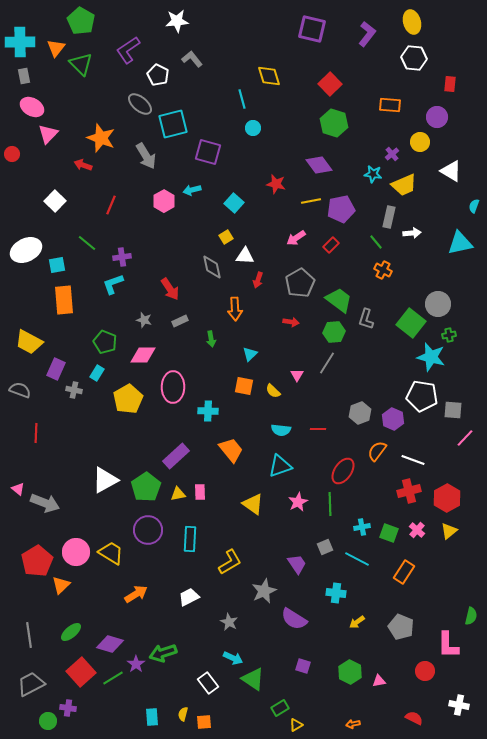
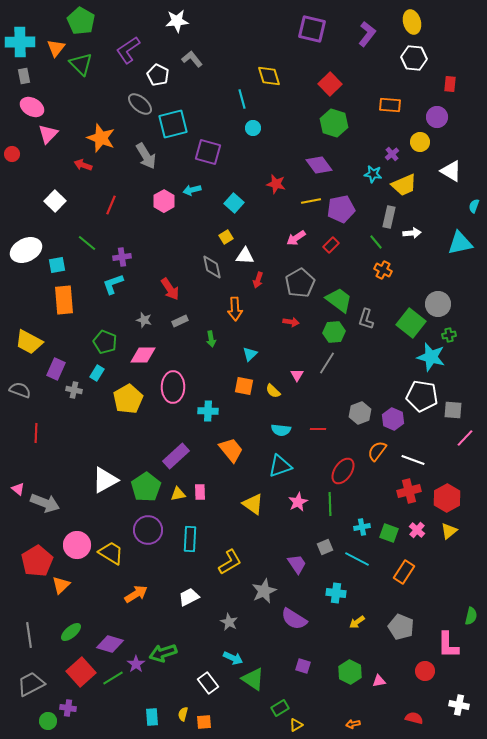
pink circle at (76, 552): moved 1 px right, 7 px up
red semicircle at (414, 718): rotated 12 degrees counterclockwise
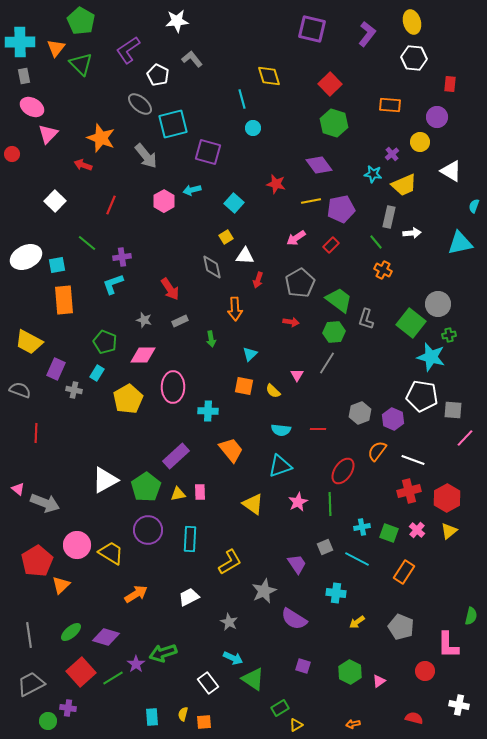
gray arrow at (146, 156): rotated 8 degrees counterclockwise
white ellipse at (26, 250): moved 7 px down
purple diamond at (110, 644): moved 4 px left, 7 px up
pink triangle at (379, 681): rotated 24 degrees counterclockwise
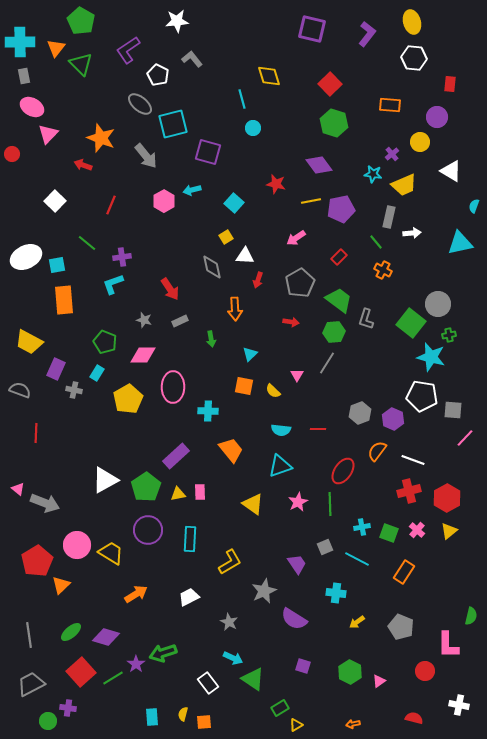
red rectangle at (331, 245): moved 8 px right, 12 px down
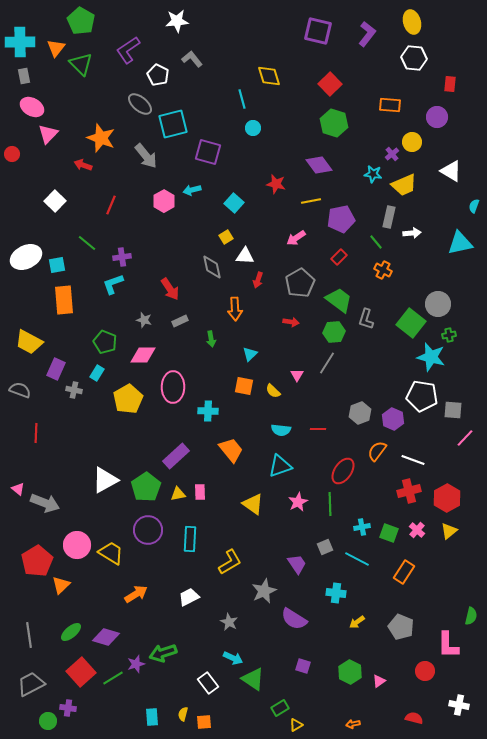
purple square at (312, 29): moved 6 px right, 2 px down
yellow circle at (420, 142): moved 8 px left
purple pentagon at (341, 209): moved 10 px down
purple star at (136, 664): rotated 18 degrees clockwise
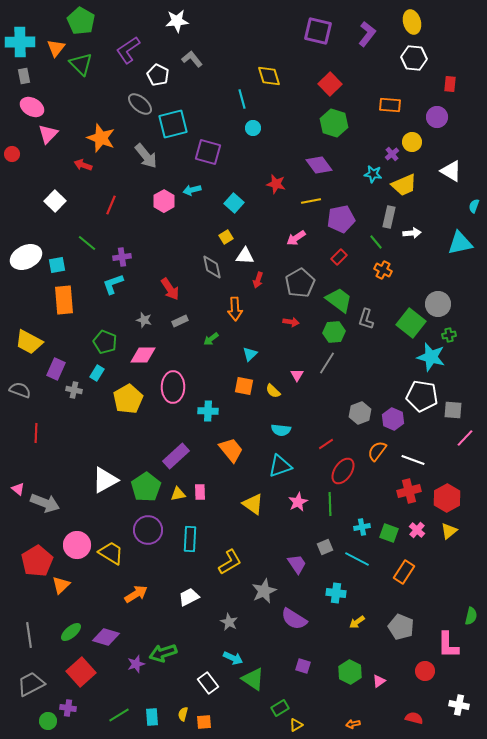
green arrow at (211, 339): rotated 63 degrees clockwise
red line at (318, 429): moved 8 px right, 15 px down; rotated 35 degrees counterclockwise
green line at (113, 678): moved 6 px right, 37 px down
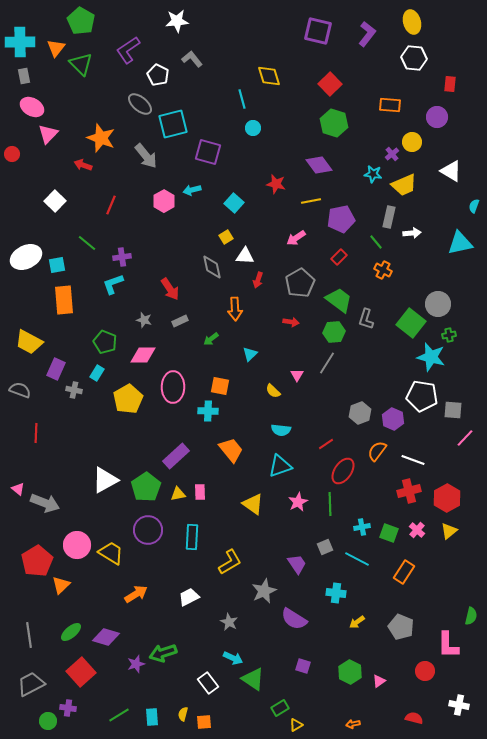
orange square at (244, 386): moved 24 px left
cyan rectangle at (190, 539): moved 2 px right, 2 px up
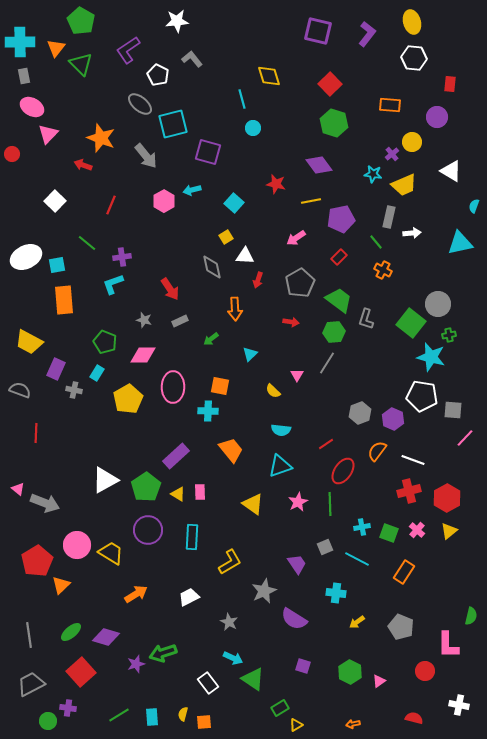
yellow triangle at (178, 494): rotated 42 degrees clockwise
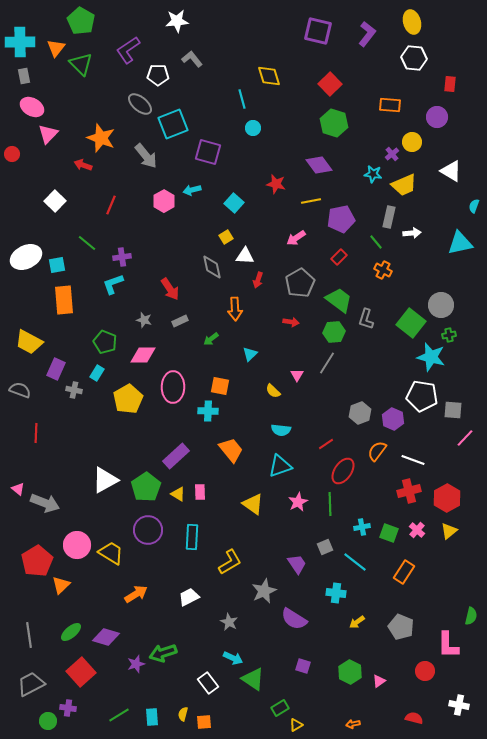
white pentagon at (158, 75): rotated 25 degrees counterclockwise
cyan square at (173, 124): rotated 8 degrees counterclockwise
gray circle at (438, 304): moved 3 px right, 1 px down
cyan line at (357, 559): moved 2 px left, 3 px down; rotated 10 degrees clockwise
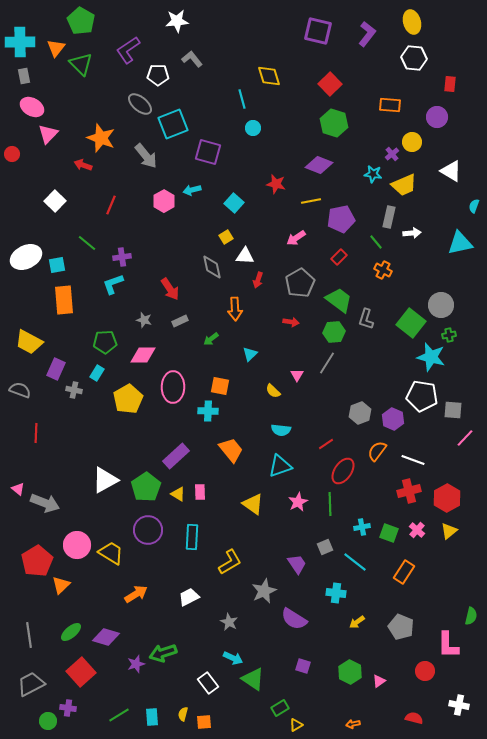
purple diamond at (319, 165): rotated 32 degrees counterclockwise
green pentagon at (105, 342): rotated 25 degrees counterclockwise
